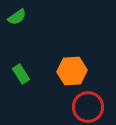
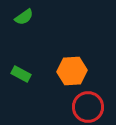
green semicircle: moved 7 px right
green rectangle: rotated 30 degrees counterclockwise
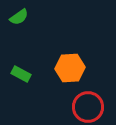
green semicircle: moved 5 px left
orange hexagon: moved 2 px left, 3 px up
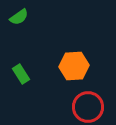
orange hexagon: moved 4 px right, 2 px up
green rectangle: rotated 30 degrees clockwise
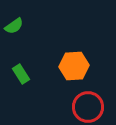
green semicircle: moved 5 px left, 9 px down
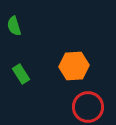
green semicircle: rotated 108 degrees clockwise
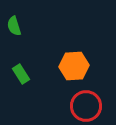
red circle: moved 2 px left, 1 px up
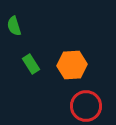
orange hexagon: moved 2 px left, 1 px up
green rectangle: moved 10 px right, 10 px up
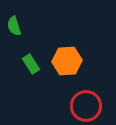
orange hexagon: moved 5 px left, 4 px up
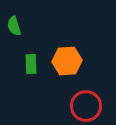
green rectangle: rotated 30 degrees clockwise
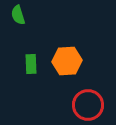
green semicircle: moved 4 px right, 11 px up
red circle: moved 2 px right, 1 px up
